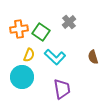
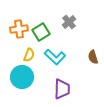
green square: rotated 24 degrees clockwise
purple trapezoid: rotated 10 degrees clockwise
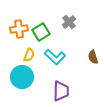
purple trapezoid: moved 1 px left, 2 px down
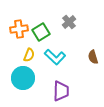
cyan circle: moved 1 px right, 1 px down
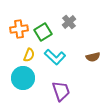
green square: moved 2 px right
brown semicircle: rotated 88 degrees counterclockwise
purple trapezoid: rotated 20 degrees counterclockwise
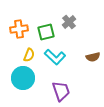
green square: moved 3 px right; rotated 18 degrees clockwise
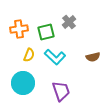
cyan circle: moved 5 px down
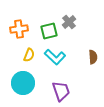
green square: moved 3 px right, 1 px up
brown semicircle: rotated 80 degrees counterclockwise
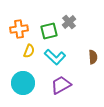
yellow semicircle: moved 4 px up
purple trapezoid: moved 6 px up; rotated 100 degrees counterclockwise
